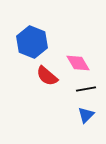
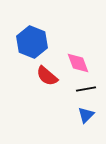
pink diamond: rotated 10 degrees clockwise
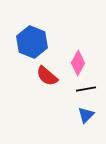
pink diamond: rotated 50 degrees clockwise
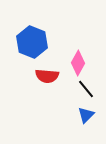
red semicircle: rotated 35 degrees counterclockwise
black line: rotated 60 degrees clockwise
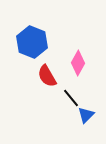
red semicircle: rotated 55 degrees clockwise
black line: moved 15 px left, 9 px down
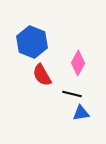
red semicircle: moved 5 px left, 1 px up
black line: moved 1 px right, 4 px up; rotated 36 degrees counterclockwise
blue triangle: moved 5 px left, 2 px up; rotated 36 degrees clockwise
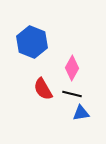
pink diamond: moved 6 px left, 5 px down
red semicircle: moved 1 px right, 14 px down
